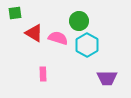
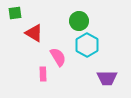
pink semicircle: moved 19 px down; rotated 42 degrees clockwise
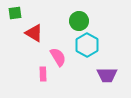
purple trapezoid: moved 3 px up
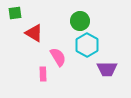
green circle: moved 1 px right
purple trapezoid: moved 6 px up
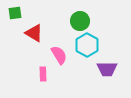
pink semicircle: moved 1 px right, 2 px up
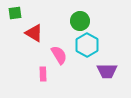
purple trapezoid: moved 2 px down
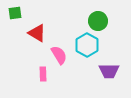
green circle: moved 18 px right
red triangle: moved 3 px right
purple trapezoid: moved 2 px right
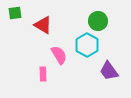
red triangle: moved 6 px right, 8 px up
purple trapezoid: rotated 55 degrees clockwise
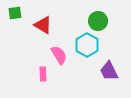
purple trapezoid: rotated 10 degrees clockwise
